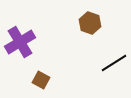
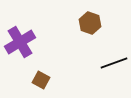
black line: rotated 12 degrees clockwise
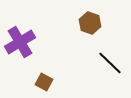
black line: moved 4 px left; rotated 64 degrees clockwise
brown square: moved 3 px right, 2 px down
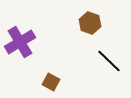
black line: moved 1 px left, 2 px up
brown square: moved 7 px right
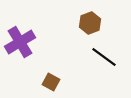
brown hexagon: rotated 20 degrees clockwise
black line: moved 5 px left, 4 px up; rotated 8 degrees counterclockwise
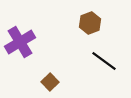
black line: moved 4 px down
brown square: moved 1 px left; rotated 18 degrees clockwise
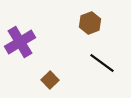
black line: moved 2 px left, 2 px down
brown square: moved 2 px up
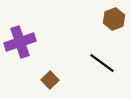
brown hexagon: moved 24 px right, 4 px up
purple cross: rotated 12 degrees clockwise
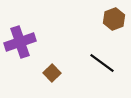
brown square: moved 2 px right, 7 px up
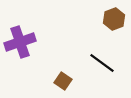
brown square: moved 11 px right, 8 px down; rotated 12 degrees counterclockwise
